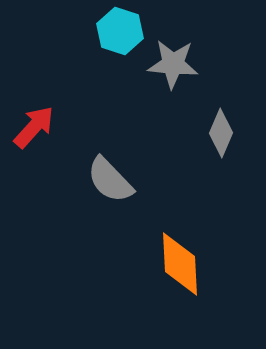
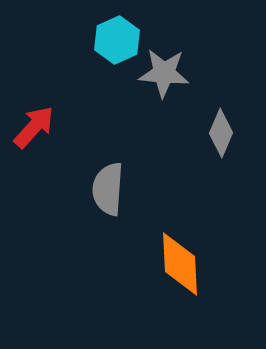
cyan hexagon: moved 3 px left, 9 px down; rotated 18 degrees clockwise
gray star: moved 9 px left, 9 px down
gray semicircle: moved 2 px left, 9 px down; rotated 48 degrees clockwise
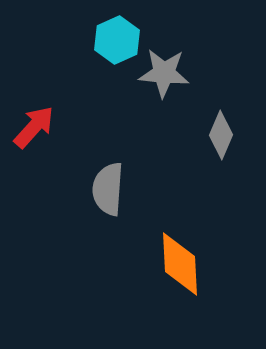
gray diamond: moved 2 px down
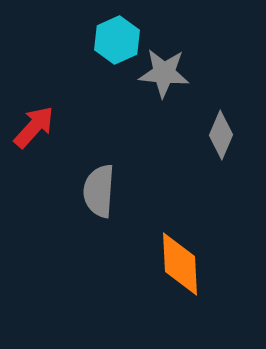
gray semicircle: moved 9 px left, 2 px down
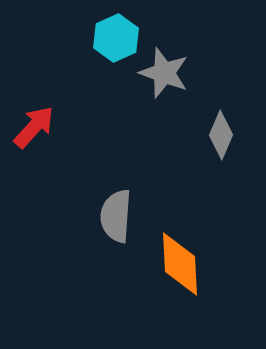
cyan hexagon: moved 1 px left, 2 px up
gray star: rotated 15 degrees clockwise
gray semicircle: moved 17 px right, 25 px down
